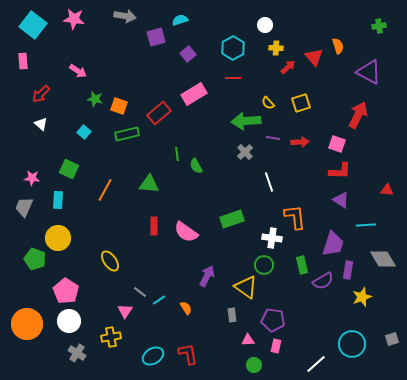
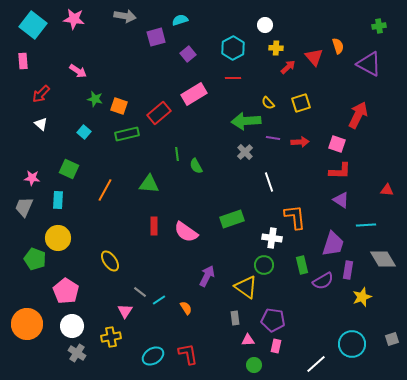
purple triangle at (369, 72): moved 8 px up
gray rectangle at (232, 315): moved 3 px right, 3 px down
white circle at (69, 321): moved 3 px right, 5 px down
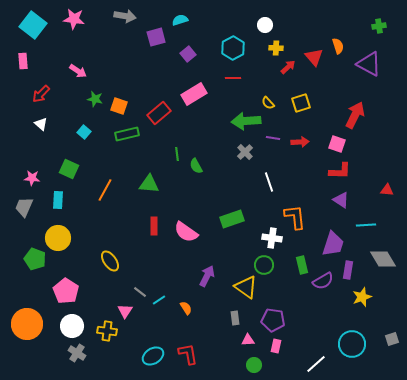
red arrow at (358, 115): moved 3 px left
yellow cross at (111, 337): moved 4 px left, 6 px up; rotated 18 degrees clockwise
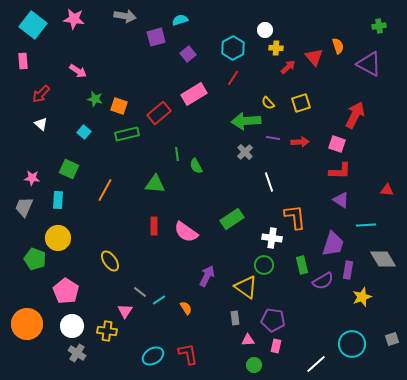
white circle at (265, 25): moved 5 px down
red line at (233, 78): rotated 56 degrees counterclockwise
green triangle at (149, 184): moved 6 px right
green rectangle at (232, 219): rotated 15 degrees counterclockwise
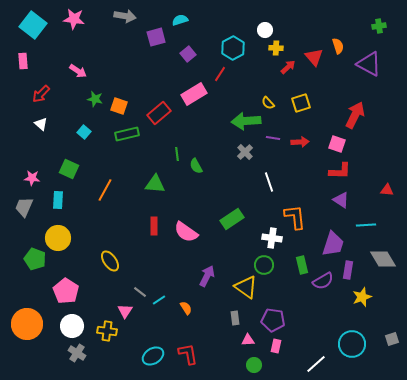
red line at (233, 78): moved 13 px left, 4 px up
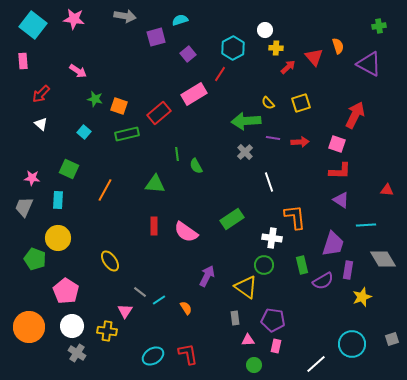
orange circle at (27, 324): moved 2 px right, 3 px down
